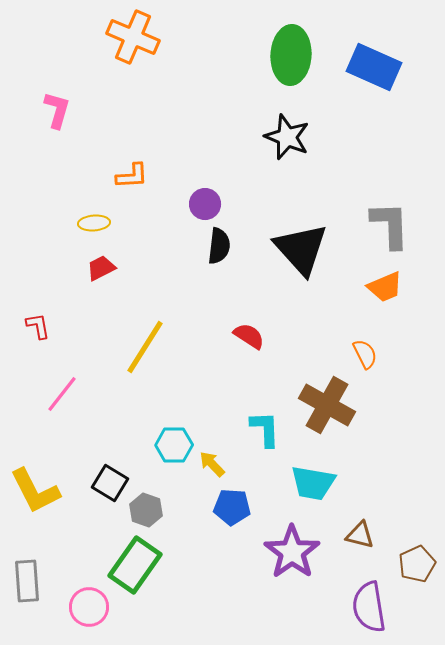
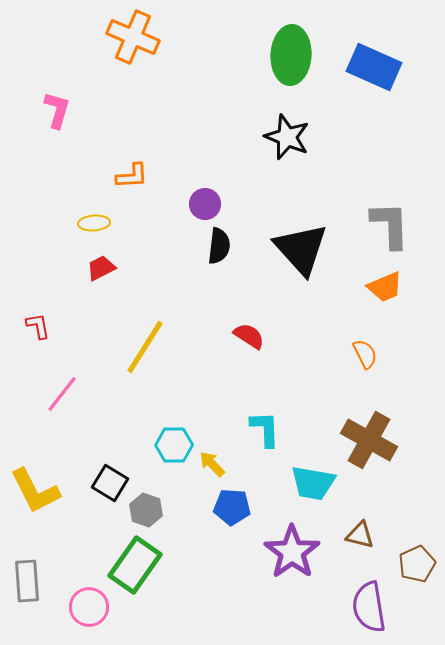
brown cross: moved 42 px right, 35 px down
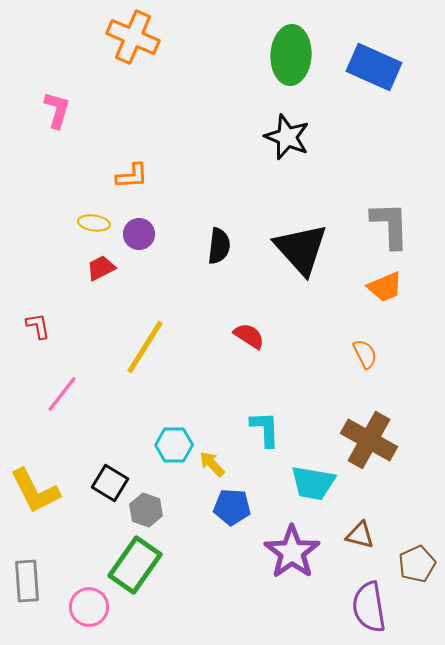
purple circle: moved 66 px left, 30 px down
yellow ellipse: rotated 12 degrees clockwise
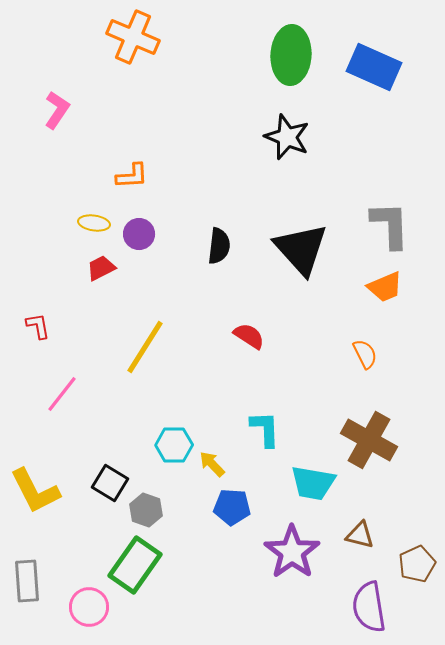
pink L-shape: rotated 18 degrees clockwise
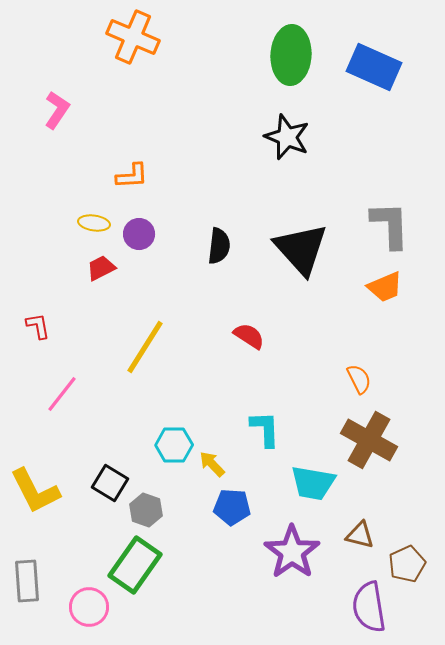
orange semicircle: moved 6 px left, 25 px down
brown pentagon: moved 10 px left
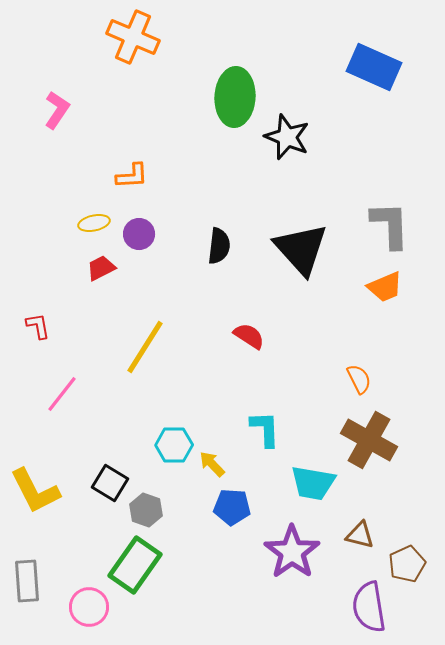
green ellipse: moved 56 px left, 42 px down
yellow ellipse: rotated 20 degrees counterclockwise
